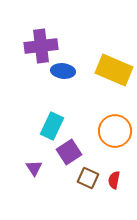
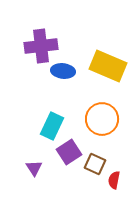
yellow rectangle: moved 6 px left, 4 px up
orange circle: moved 13 px left, 12 px up
brown square: moved 7 px right, 14 px up
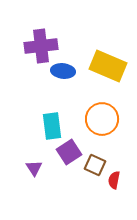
cyan rectangle: rotated 32 degrees counterclockwise
brown square: moved 1 px down
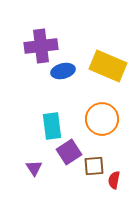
blue ellipse: rotated 20 degrees counterclockwise
brown square: moved 1 px left, 1 px down; rotated 30 degrees counterclockwise
